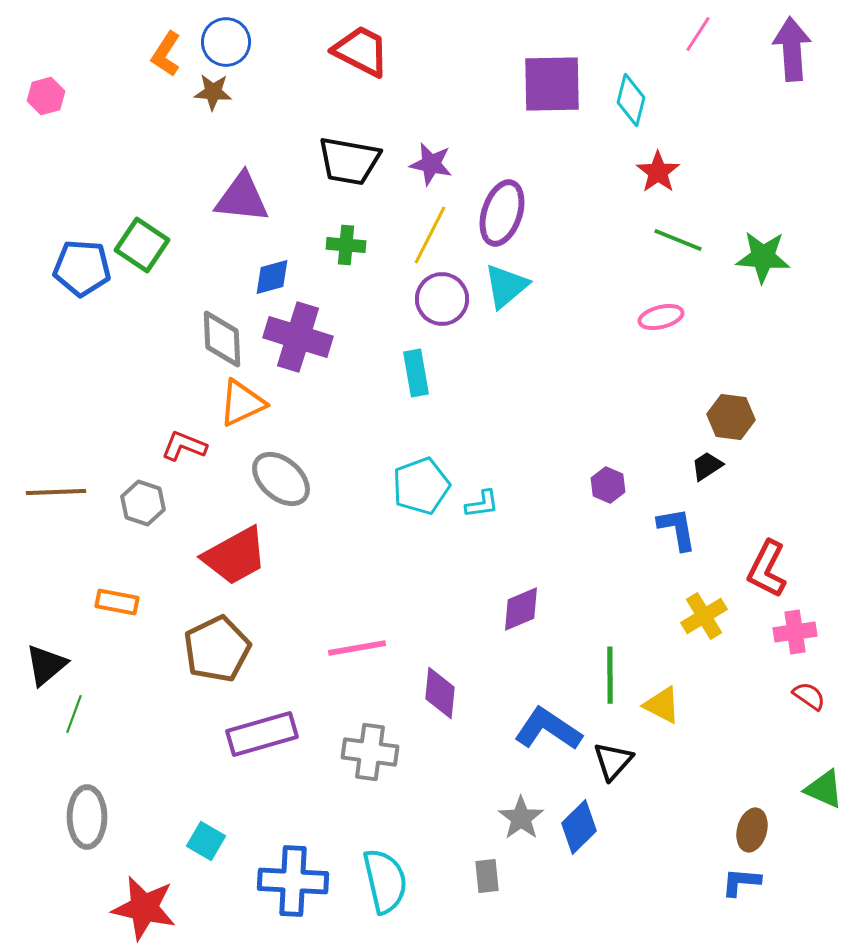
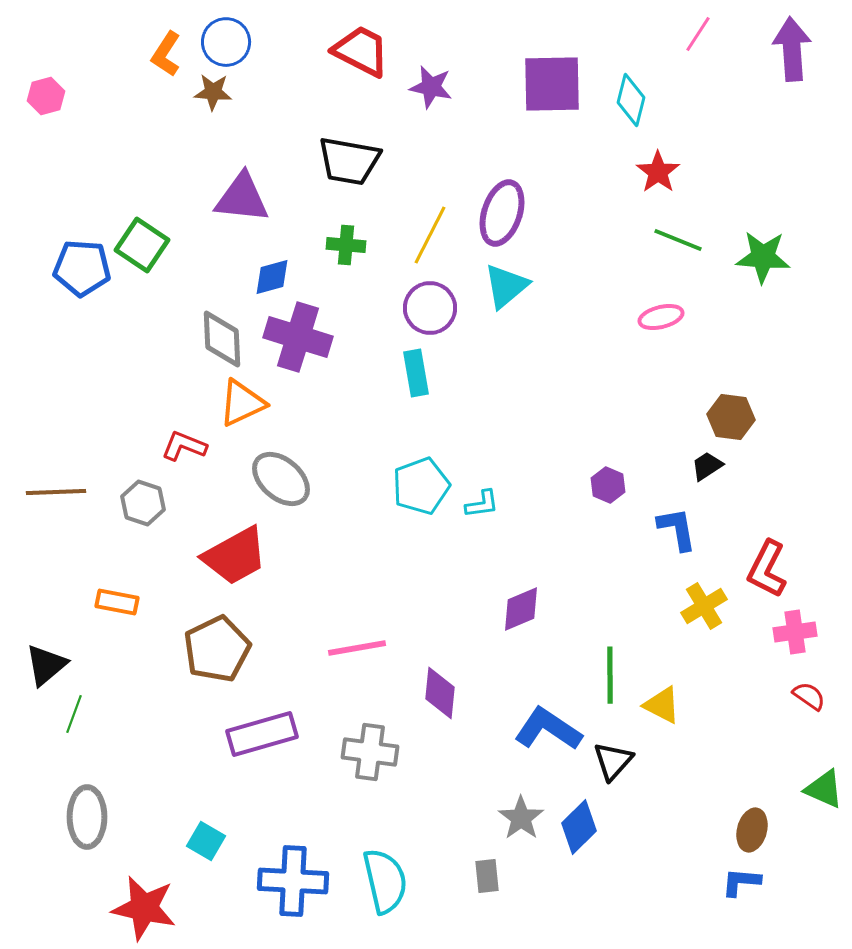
purple star at (431, 164): moved 77 px up
purple circle at (442, 299): moved 12 px left, 9 px down
yellow cross at (704, 616): moved 10 px up
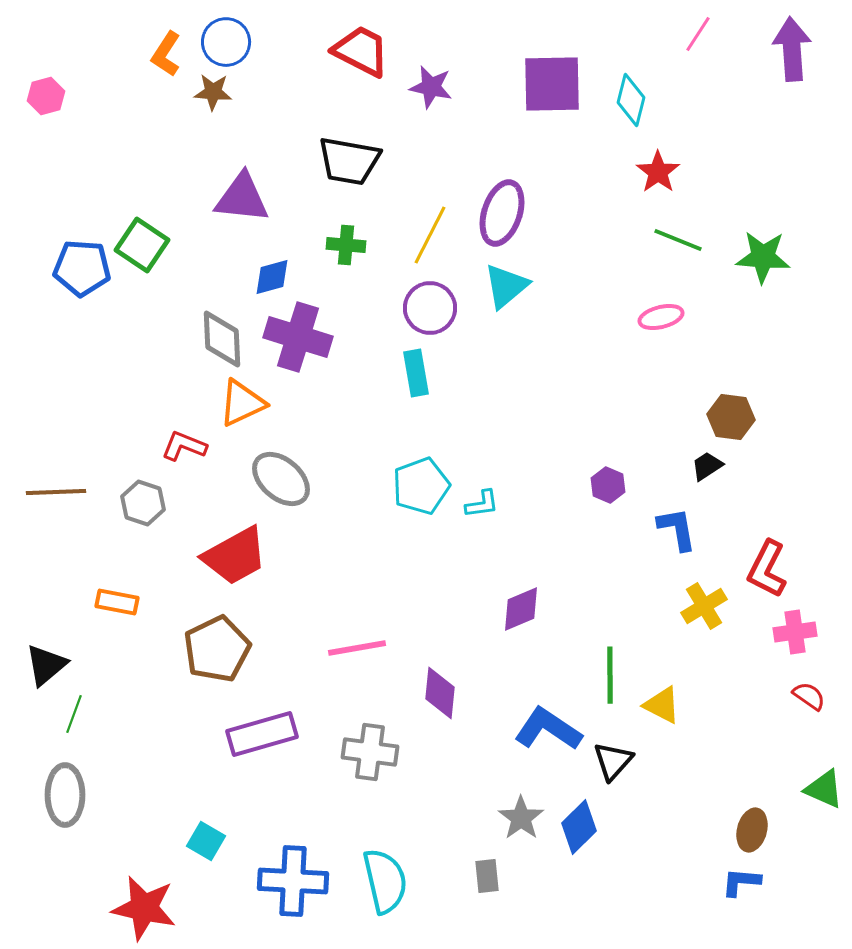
gray ellipse at (87, 817): moved 22 px left, 22 px up
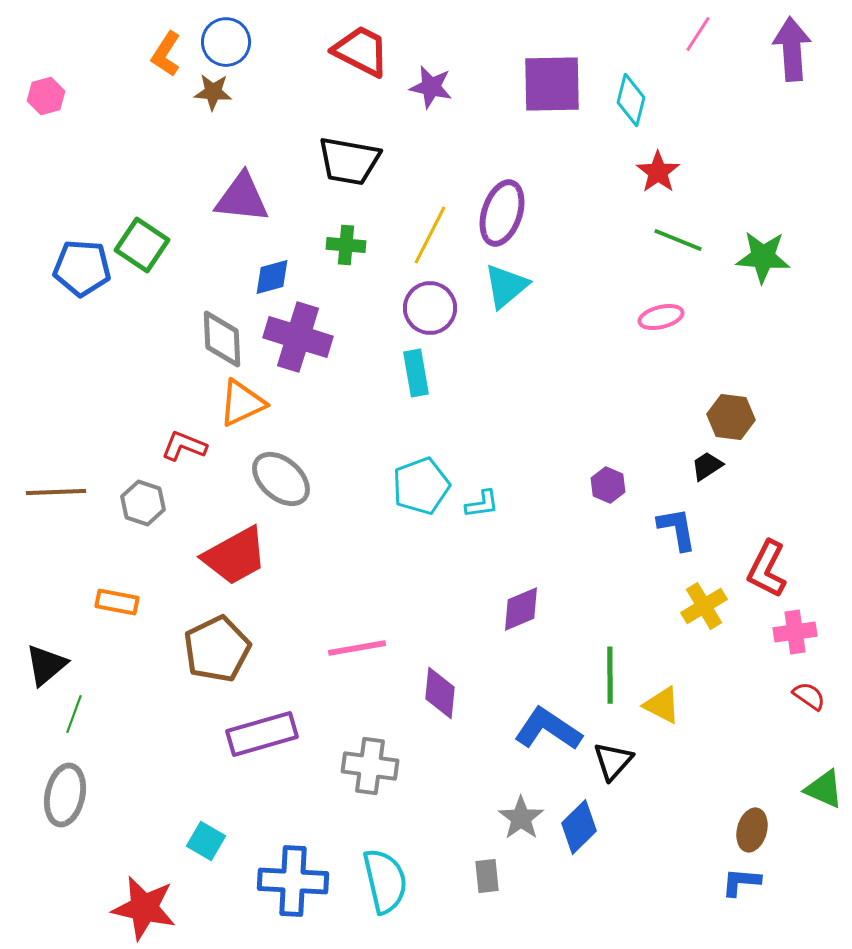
gray cross at (370, 752): moved 14 px down
gray ellipse at (65, 795): rotated 12 degrees clockwise
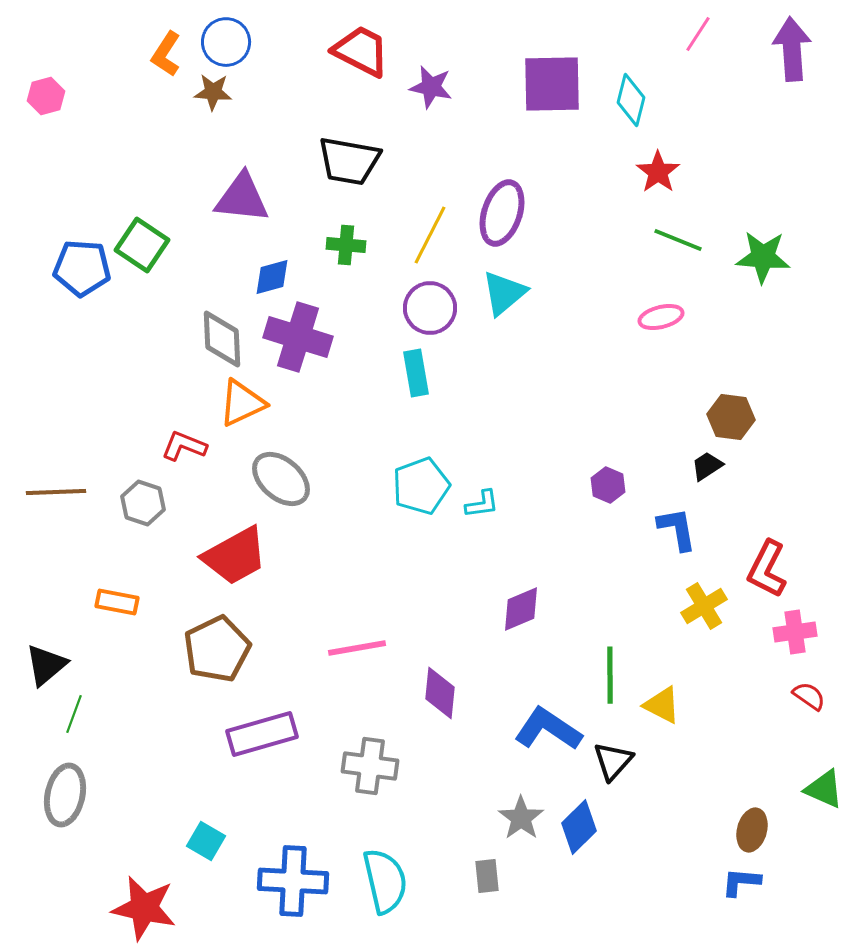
cyan triangle at (506, 286): moved 2 px left, 7 px down
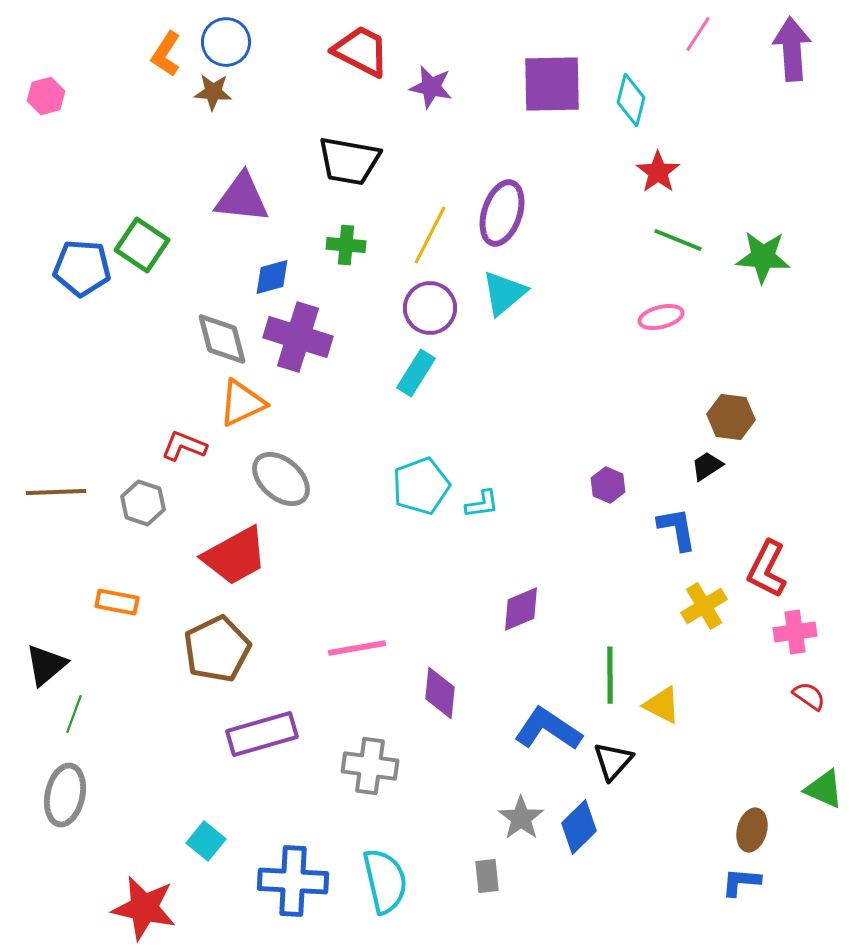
gray diamond at (222, 339): rotated 12 degrees counterclockwise
cyan rectangle at (416, 373): rotated 42 degrees clockwise
cyan square at (206, 841): rotated 9 degrees clockwise
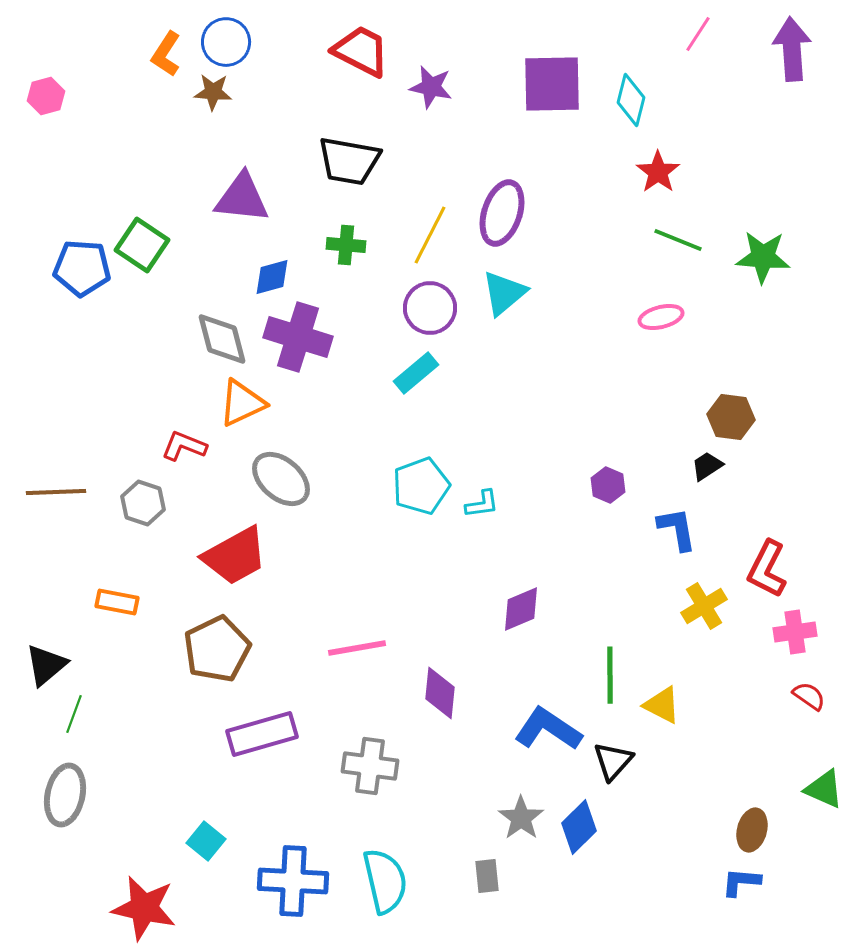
cyan rectangle at (416, 373): rotated 18 degrees clockwise
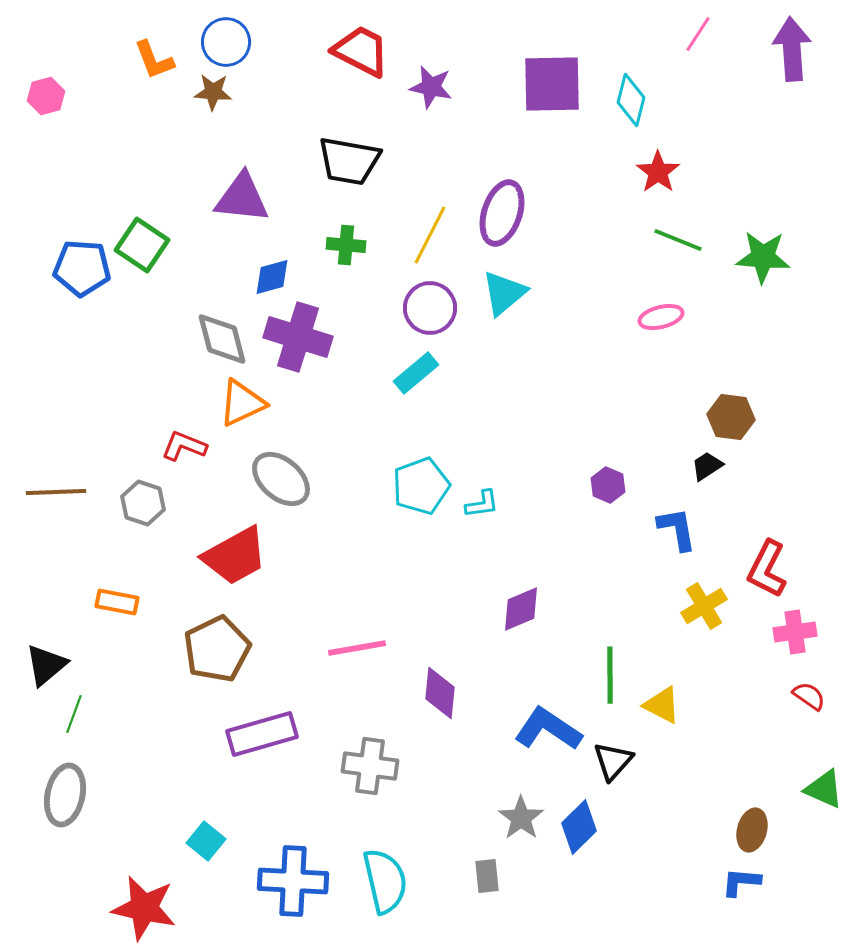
orange L-shape at (166, 54): moved 12 px left, 6 px down; rotated 54 degrees counterclockwise
